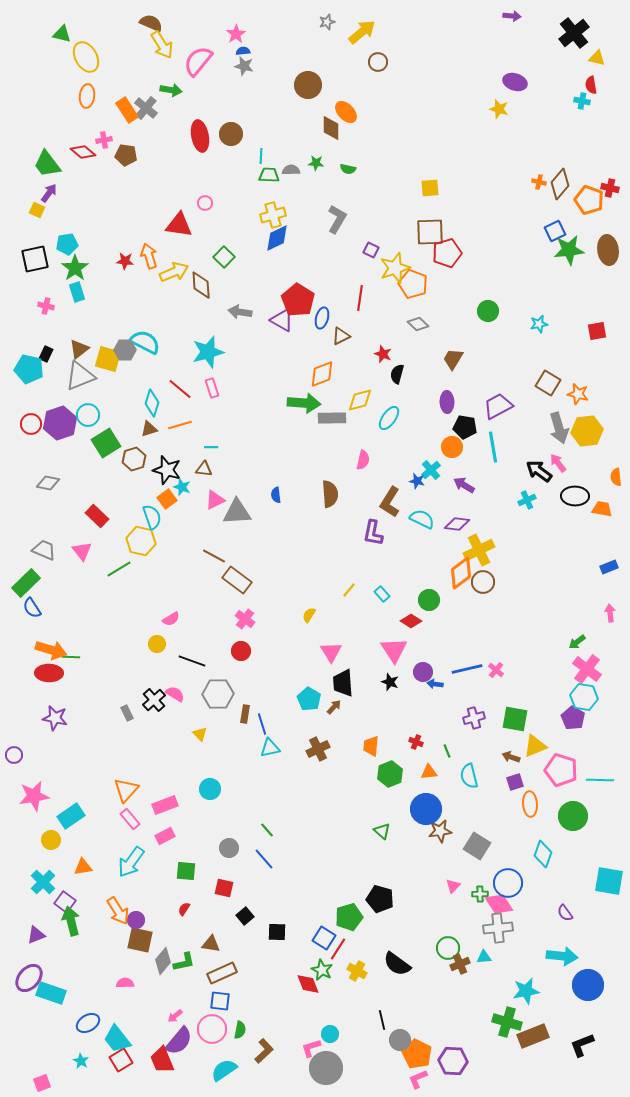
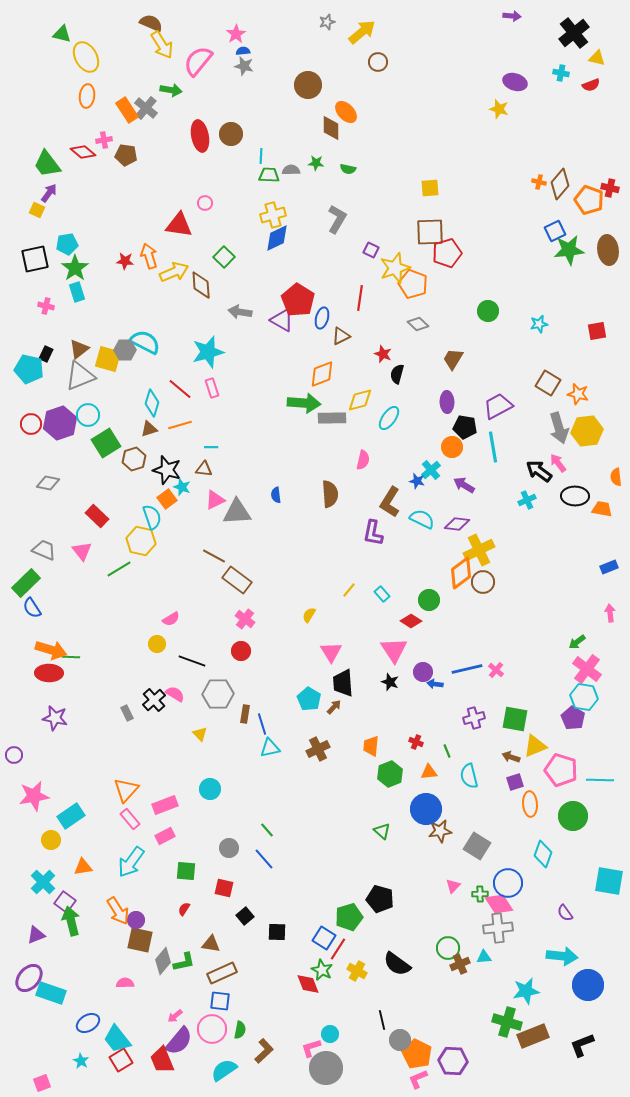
red semicircle at (591, 85): rotated 102 degrees counterclockwise
cyan cross at (582, 101): moved 21 px left, 28 px up
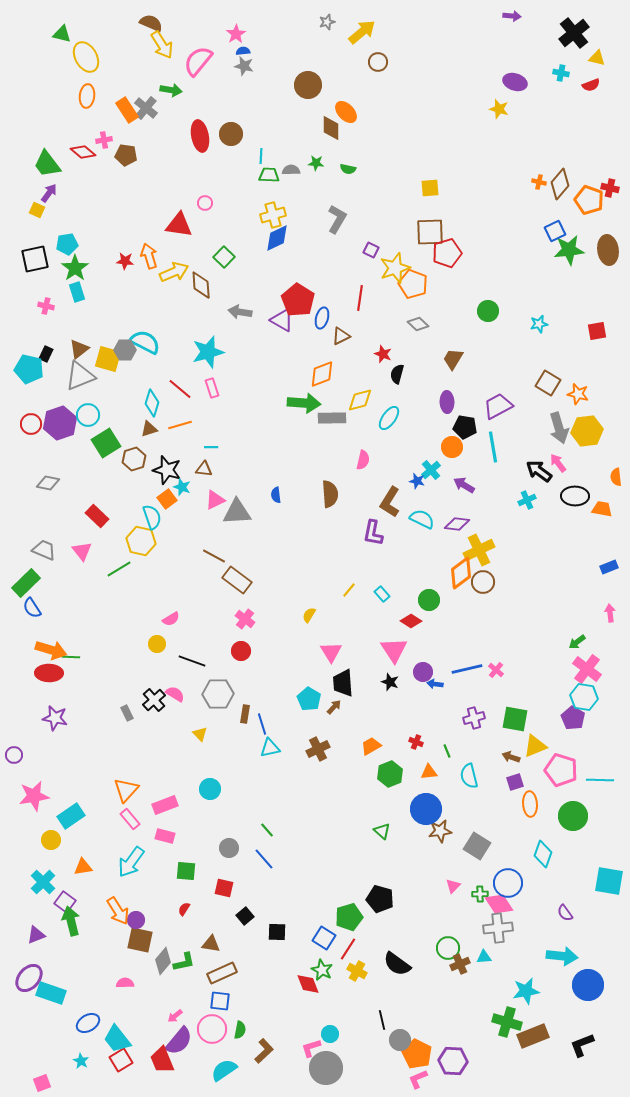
orange trapezoid at (371, 746): rotated 55 degrees clockwise
pink rectangle at (165, 836): rotated 42 degrees clockwise
red line at (338, 949): moved 10 px right
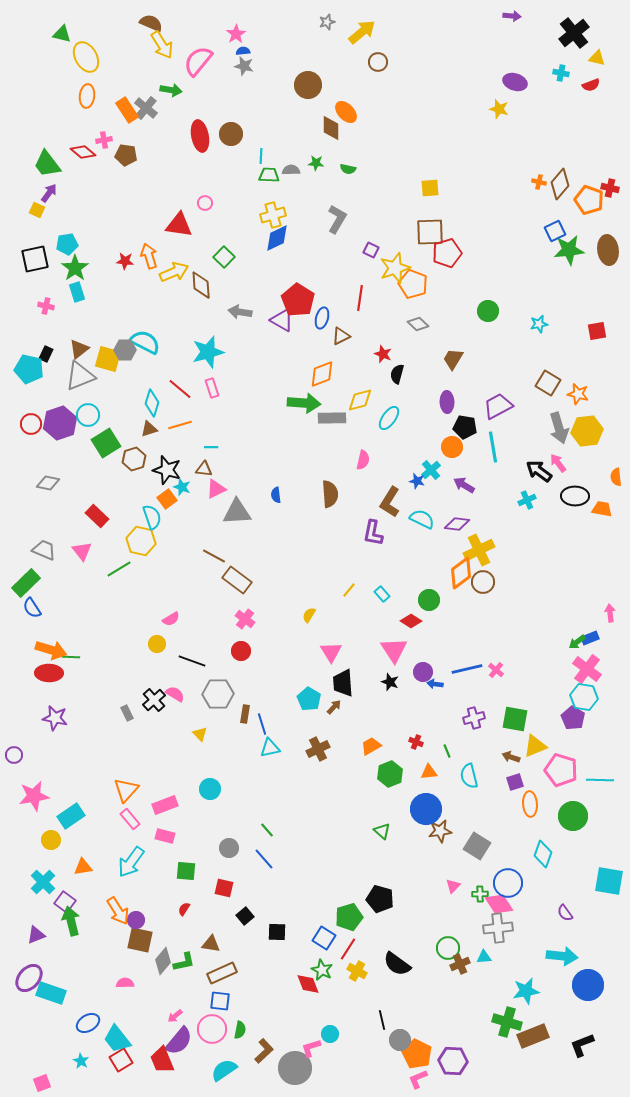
pink triangle at (215, 500): moved 1 px right, 11 px up
blue rectangle at (609, 567): moved 19 px left, 71 px down
gray circle at (326, 1068): moved 31 px left
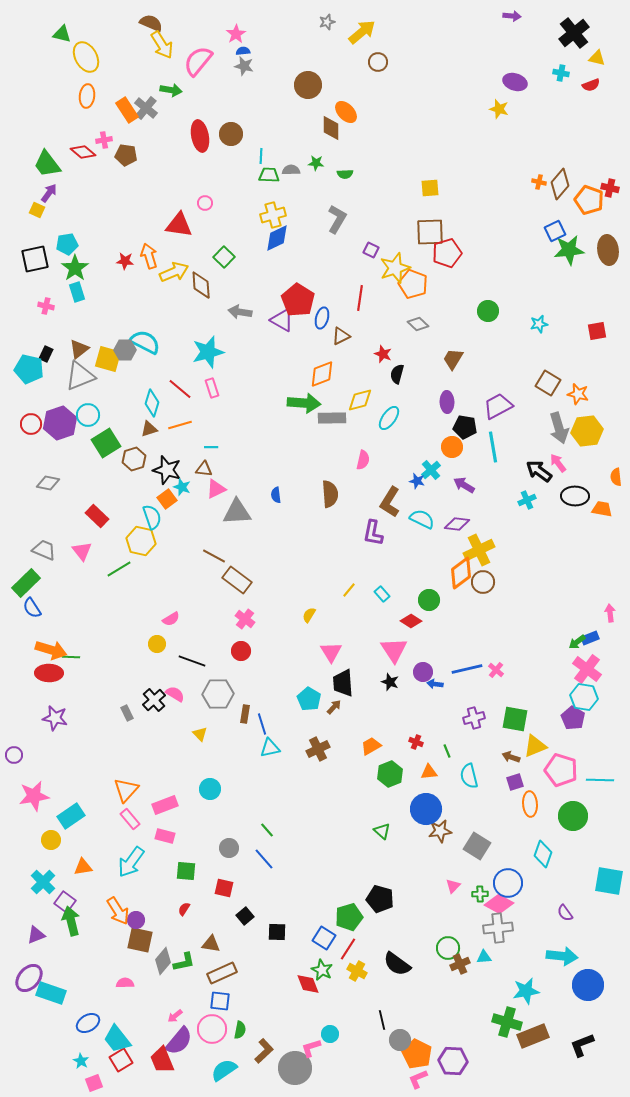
green semicircle at (348, 169): moved 3 px left, 5 px down; rotated 14 degrees counterclockwise
pink diamond at (499, 904): rotated 28 degrees counterclockwise
pink square at (42, 1083): moved 52 px right
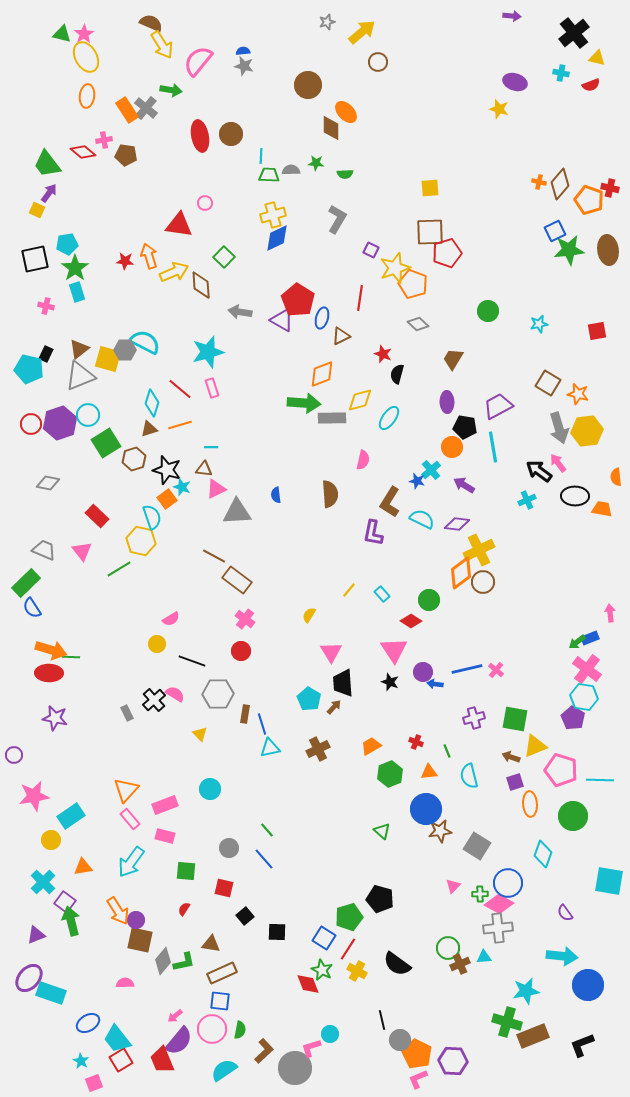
pink star at (236, 34): moved 152 px left
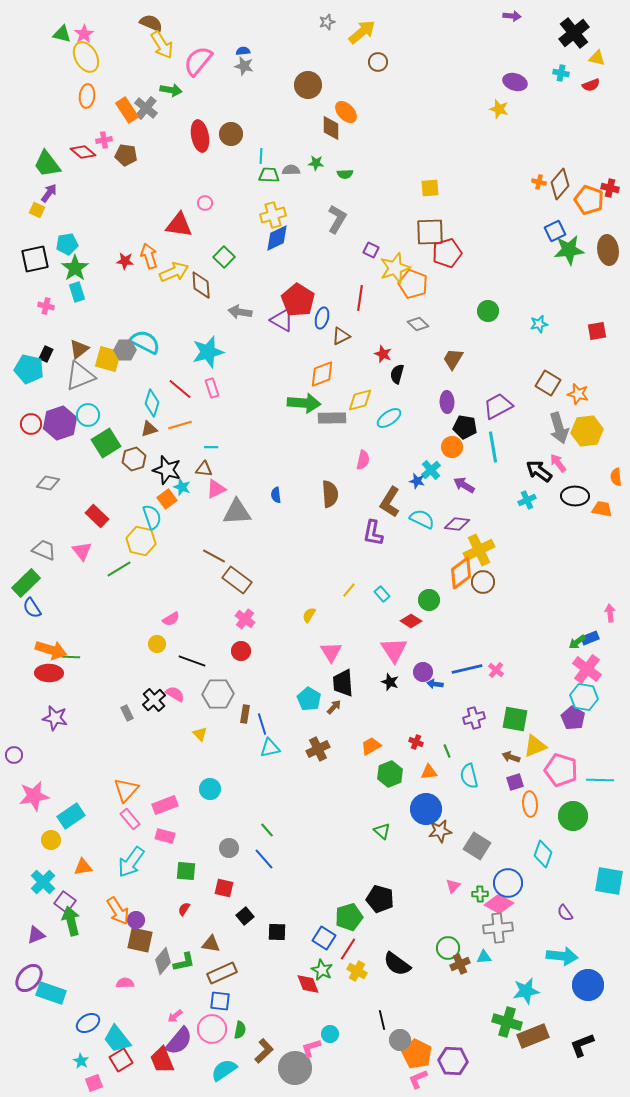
cyan ellipse at (389, 418): rotated 20 degrees clockwise
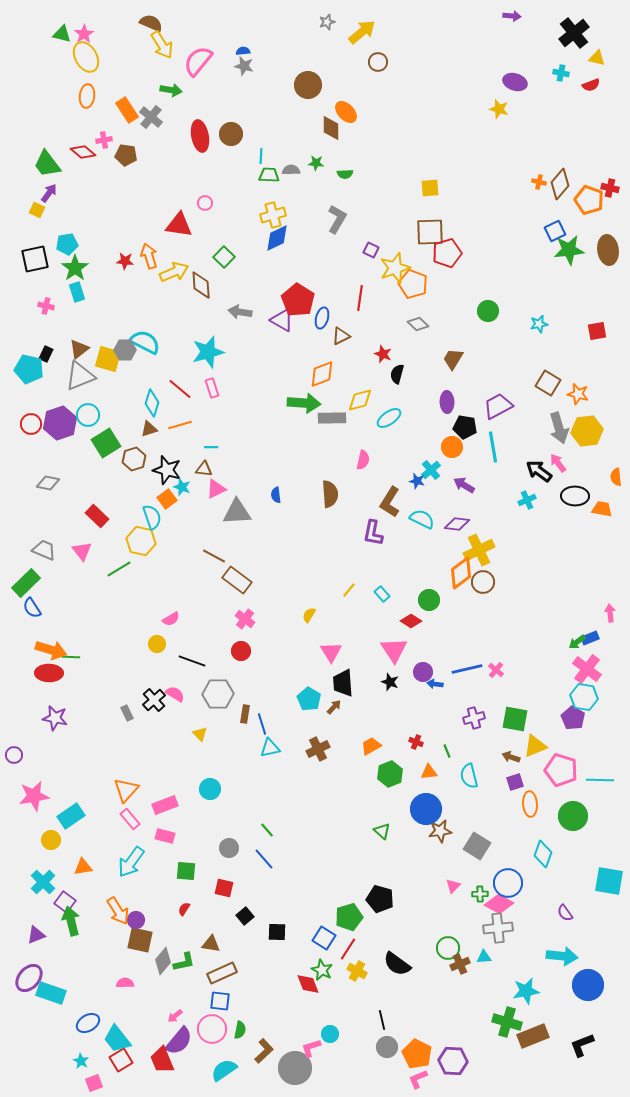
gray cross at (146, 108): moved 5 px right, 9 px down
gray circle at (400, 1040): moved 13 px left, 7 px down
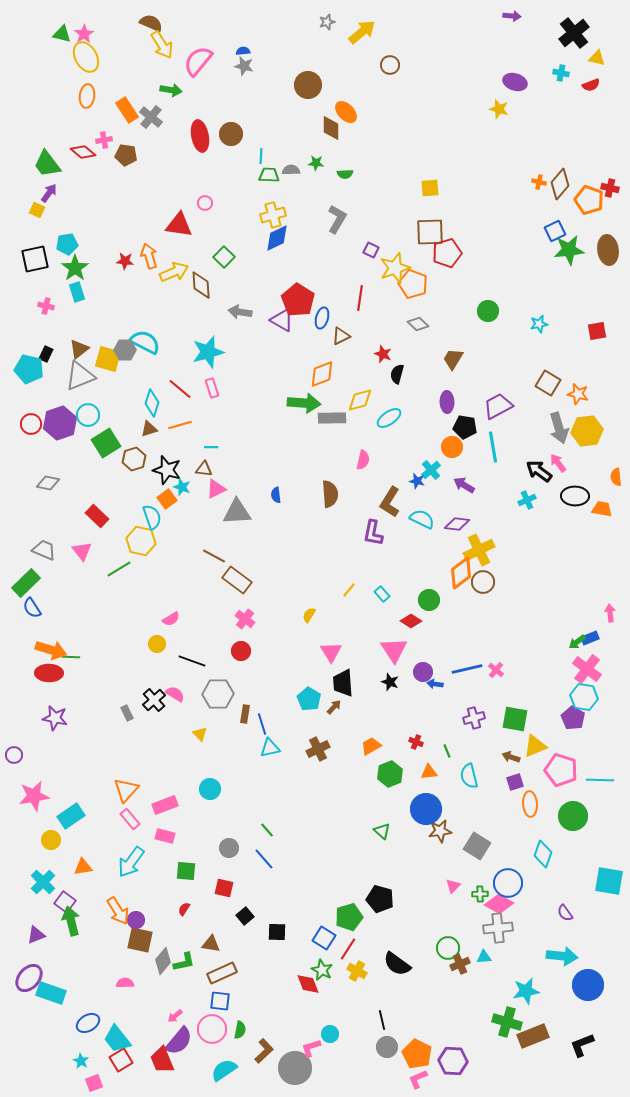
brown circle at (378, 62): moved 12 px right, 3 px down
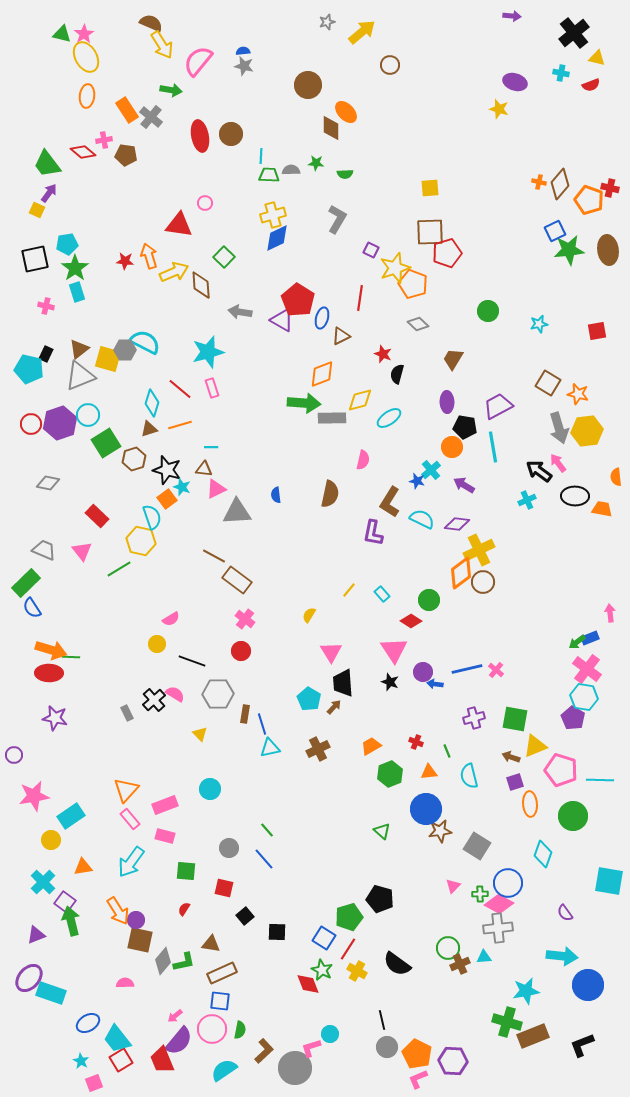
brown semicircle at (330, 494): rotated 16 degrees clockwise
